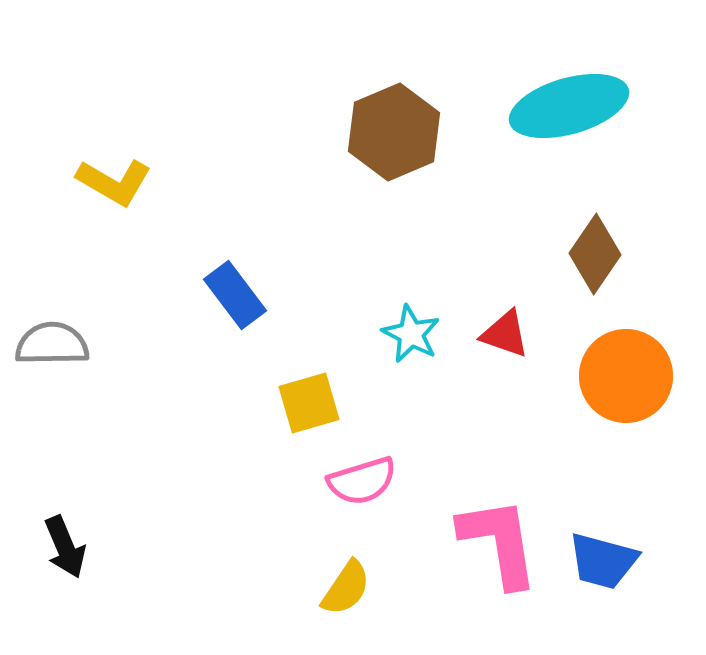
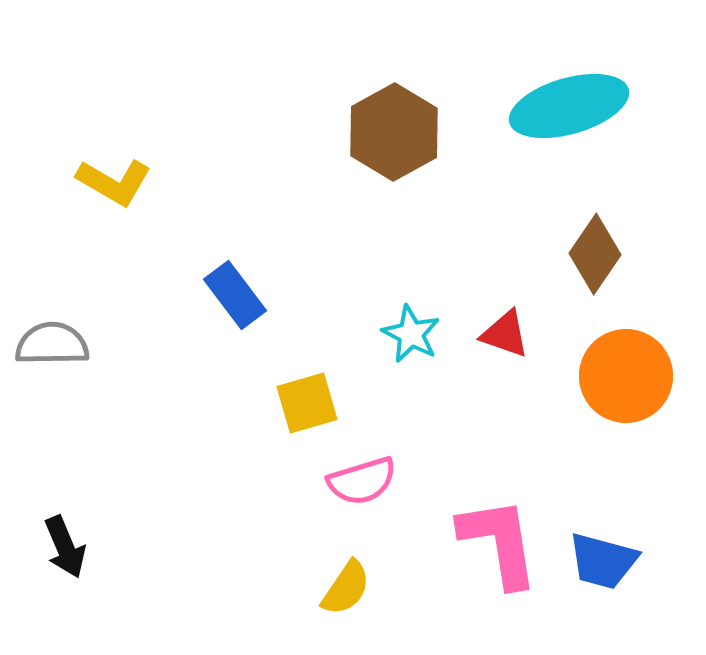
brown hexagon: rotated 6 degrees counterclockwise
yellow square: moved 2 px left
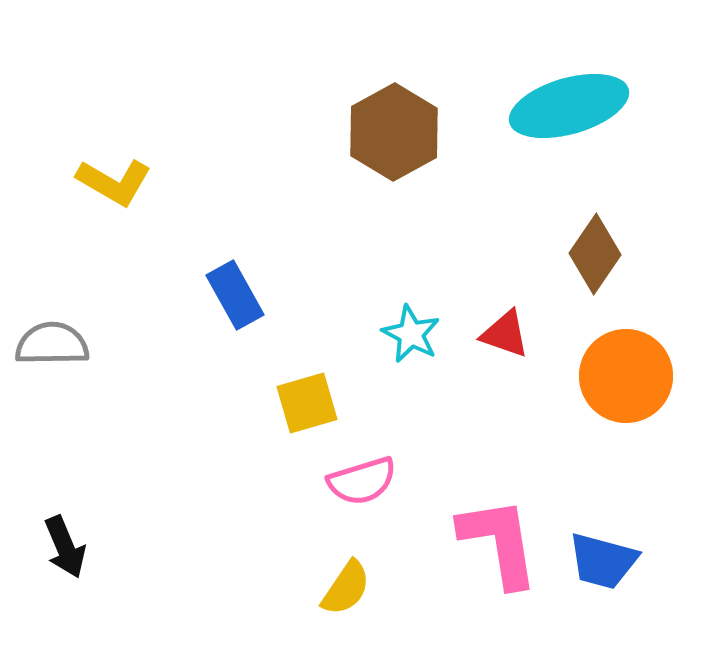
blue rectangle: rotated 8 degrees clockwise
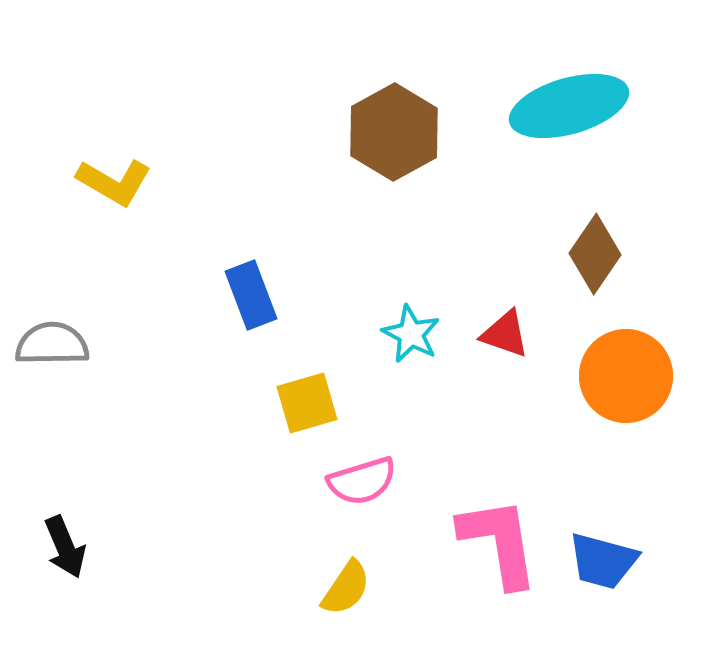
blue rectangle: moved 16 px right; rotated 8 degrees clockwise
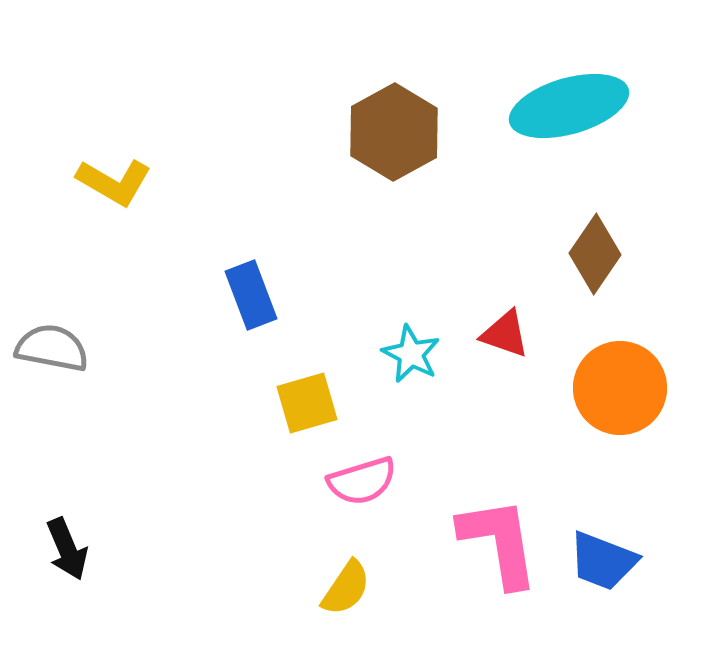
cyan star: moved 20 px down
gray semicircle: moved 4 px down; rotated 12 degrees clockwise
orange circle: moved 6 px left, 12 px down
black arrow: moved 2 px right, 2 px down
blue trapezoid: rotated 6 degrees clockwise
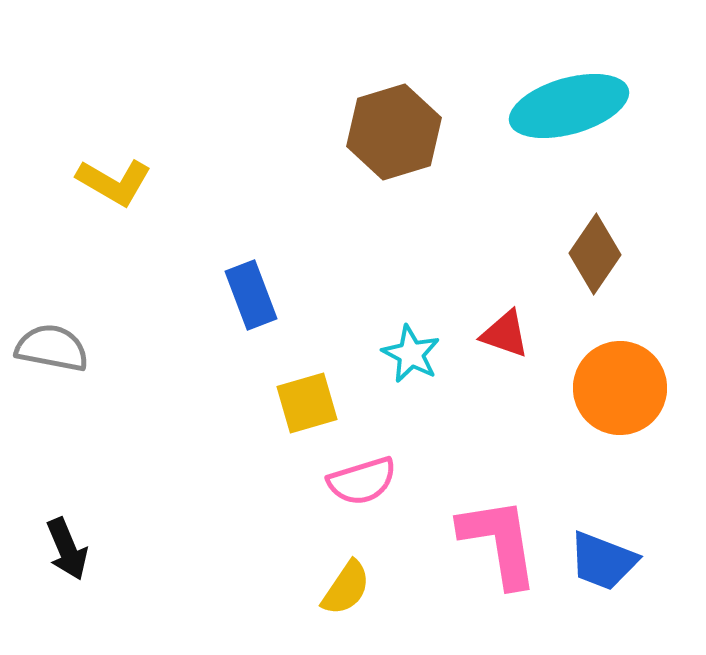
brown hexagon: rotated 12 degrees clockwise
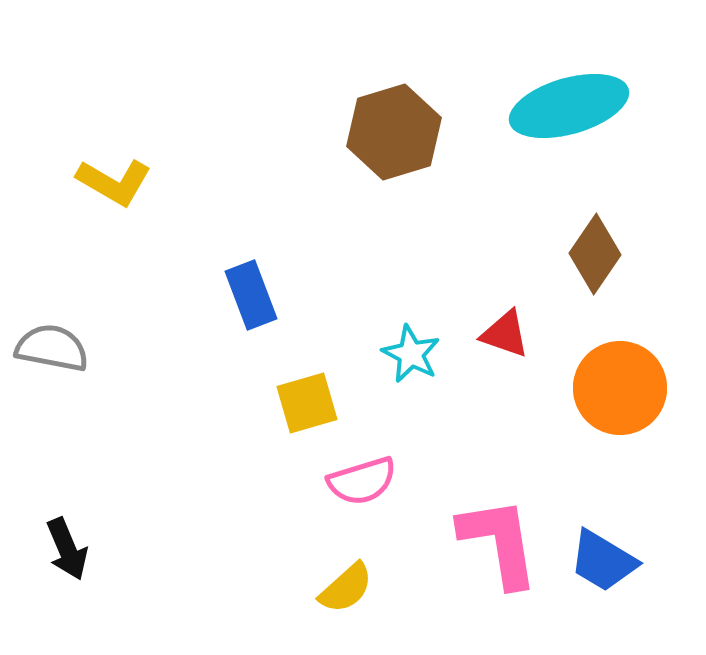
blue trapezoid: rotated 10 degrees clockwise
yellow semicircle: rotated 14 degrees clockwise
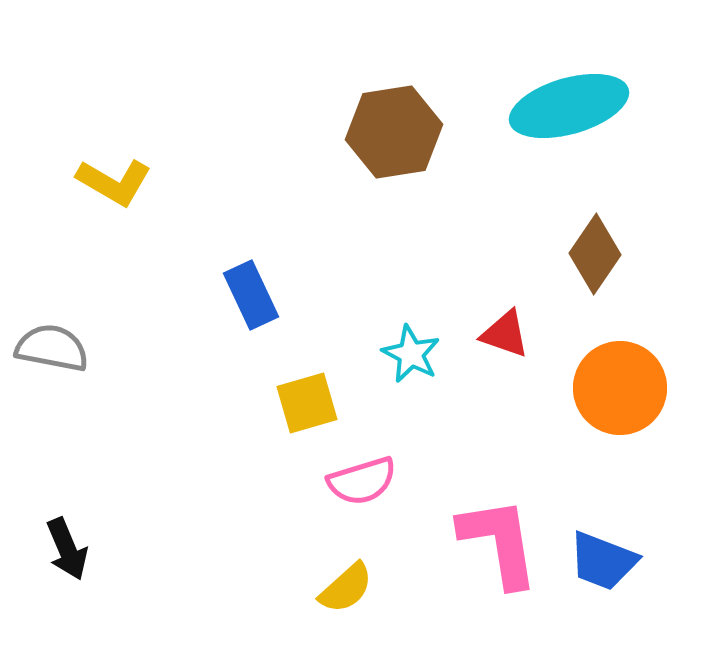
brown hexagon: rotated 8 degrees clockwise
blue rectangle: rotated 4 degrees counterclockwise
blue trapezoid: rotated 10 degrees counterclockwise
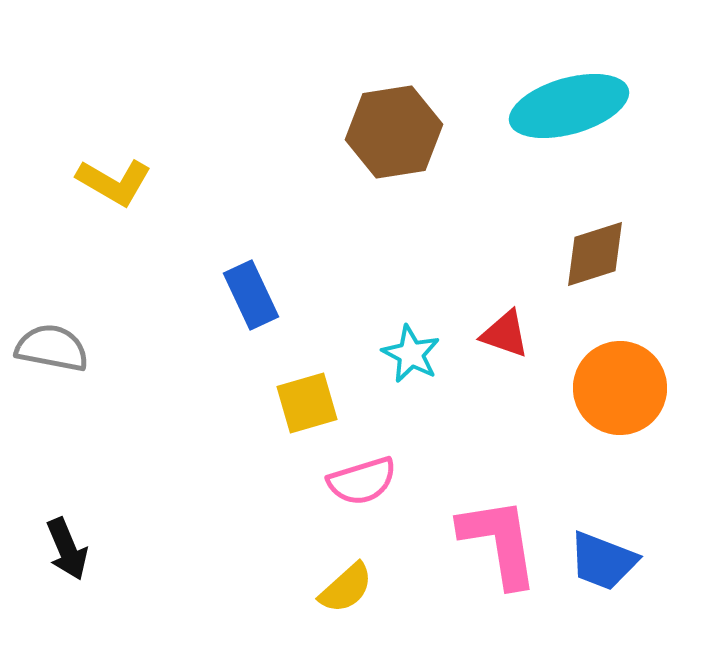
brown diamond: rotated 38 degrees clockwise
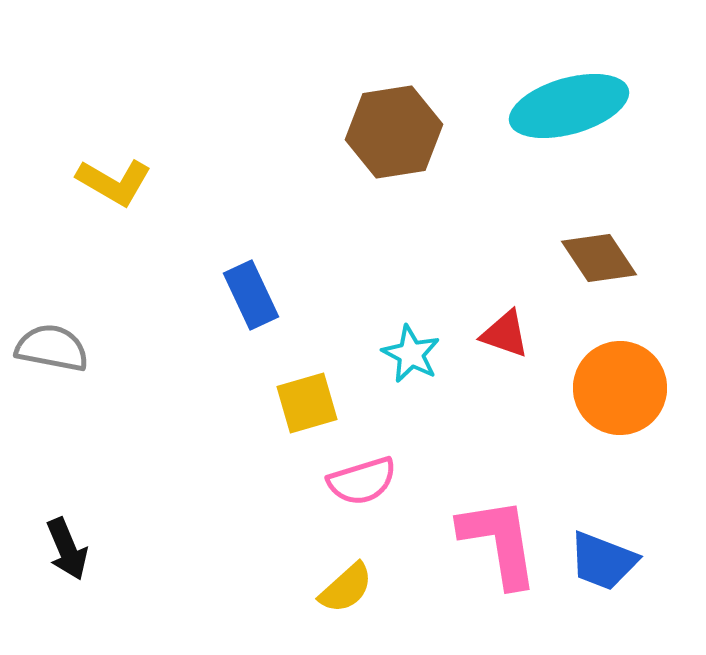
brown diamond: moved 4 px right, 4 px down; rotated 74 degrees clockwise
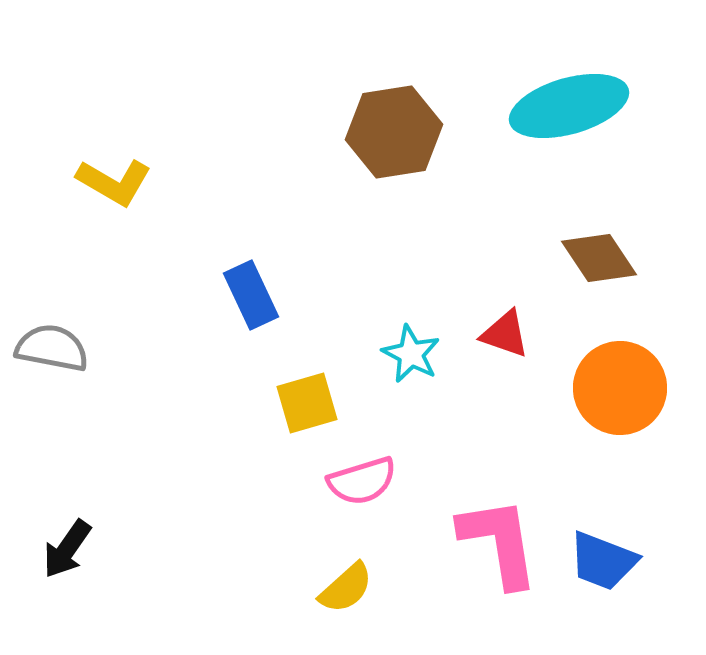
black arrow: rotated 58 degrees clockwise
